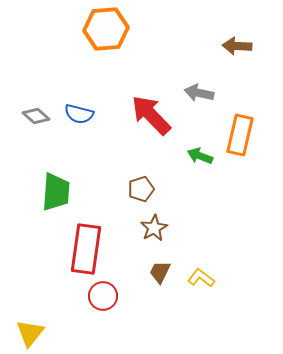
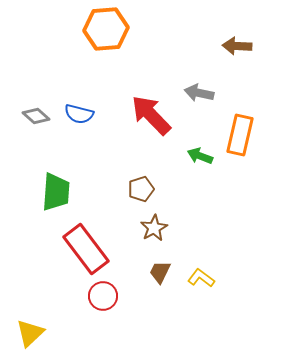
red rectangle: rotated 45 degrees counterclockwise
yellow triangle: rotated 8 degrees clockwise
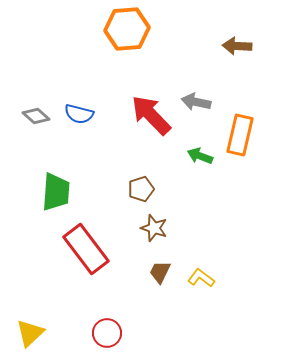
orange hexagon: moved 21 px right
gray arrow: moved 3 px left, 9 px down
brown star: rotated 24 degrees counterclockwise
red circle: moved 4 px right, 37 px down
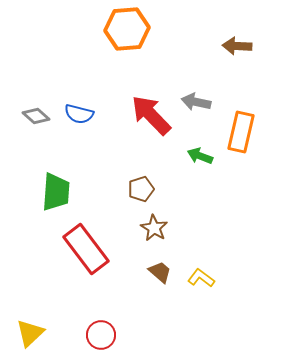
orange rectangle: moved 1 px right, 3 px up
brown star: rotated 12 degrees clockwise
brown trapezoid: rotated 105 degrees clockwise
red circle: moved 6 px left, 2 px down
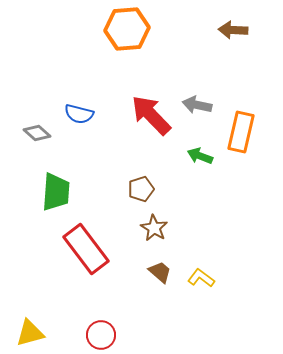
brown arrow: moved 4 px left, 16 px up
gray arrow: moved 1 px right, 3 px down
gray diamond: moved 1 px right, 17 px down
yellow triangle: rotated 28 degrees clockwise
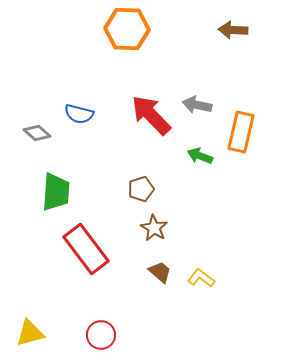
orange hexagon: rotated 6 degrees clockwise
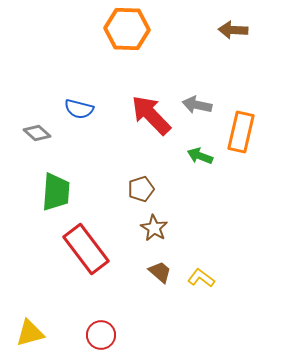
blue semicircle: moved 5 px up
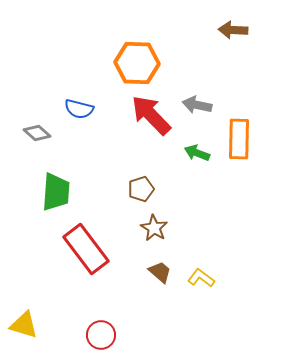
orange hexagon: moved 10 px right, 34 px down
orange rectangle: moved 2 px left, 7 px down; rotated 12 degrees counterclockwise
green arrow: moved 3 px left, 3 px up
yellow triangle: moved 6 px left, 8 px up; rotated 32 degrees clockwise
